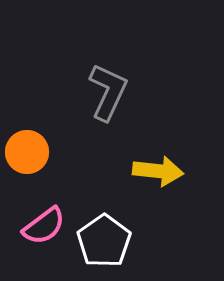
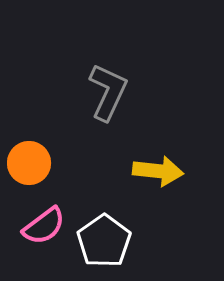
orange circle: moved 2 px right, 11 px down
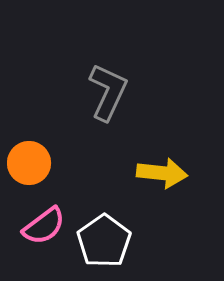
yellow arrow: moved 4 px right, 2 px down
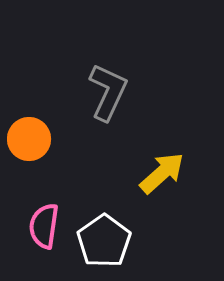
orange circle: moved 24 px up
yellow arrow: rotated 48 degrees counterclockwise
pink semicircle: rotated 135 degrees clockwise
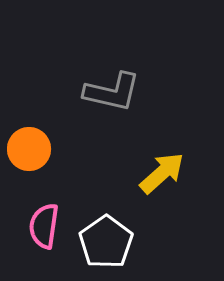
gray L-shape: moved 4 px right; rotated 78 degrees clockwise
orange circle: moved 10 px down
white pentagon: moved 2 px right, 1 px down
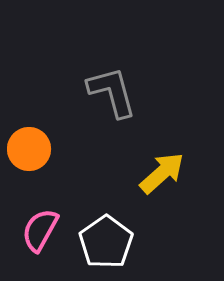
gray L-shape: rotated 118 degrees counterclockwise
pink semicircle: moved 4 px left, 4 px down; rotated 21 degrees clockwise
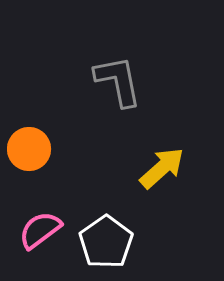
gray L-shape: moved 6 px right, 11 px up; rotated 4 degrees clockwise
yellow arrow: moved 5 px up
pink semicircle: rotated 24 degrees clockwise
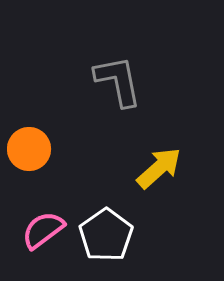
yellow arrow: moved 3 px left
pink semicircle: moved 3 px right
white pentagon: moved 7 px up
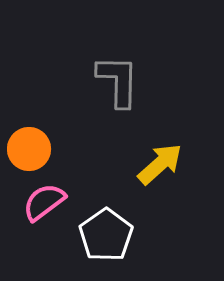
gray L-shape: rotated 12 degrees clockwise
yellow arrow: moved 1 px right, 4 px up
pink semicircle: moved 1 px right, 28 px up
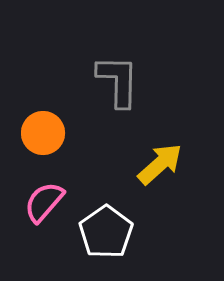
orange circle: moved 14 px right, 16 px up
pink semicircle: rotated 12 degrees counterclockwise
white pentagon: moved 3 px up
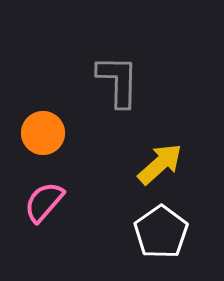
white pentagon: moved 55 px right
